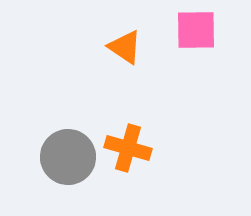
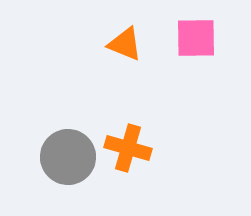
pink square: moved 8 px down
orange triangle: moved 3 px up; rotated 12 degrees counterclockwise
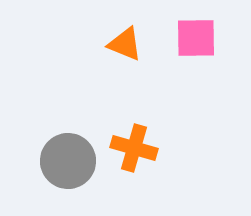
orange cross: moved 6 px right
gray circle: moved 4 px down
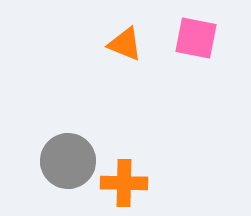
pink square: rotated 12 degrees clockwise
orange cross: moved 10 px left, 35 px down; rotated 15 degrees counterclockwise
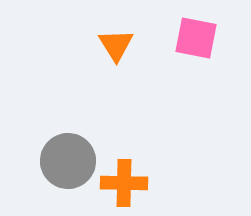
orange triangle: moved 9 px left, 1 px down; rotated 36 degrees clockwise
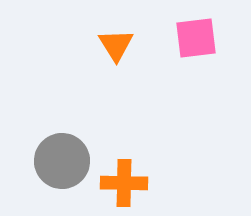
pink square: rotated 18 degrees counterclockwise
gray circle: moved 6 px left
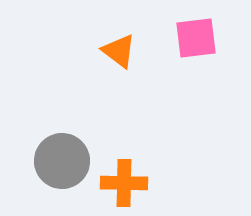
orange triangle: moved 3 px right, 6 px down; rotated 21 degrees counterclockwise
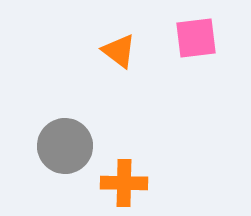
gray circle: moved 3 px right, 15 px up
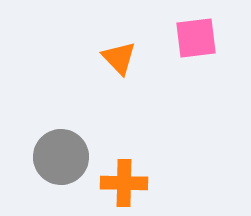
orange triangle: moved 7 px down; rotated 9 degrees clockwise
gray circle: moved 4 px left, 11 px down
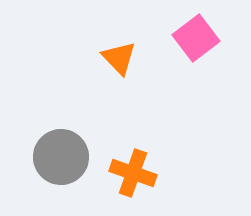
pink square: rotated 30 degrees counterclockwise
orange cross: moved 9 px right, 10 px up; rotated 18 degrees clockwise
